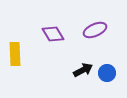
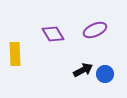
blue circle: moved 2 px left, 1 px down
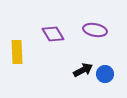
purple ellipse: rotated 35 degrees clockwise
yellow rectangle: moved 2 px right, 2 px up
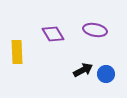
blue circle: moved 1 px right
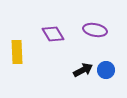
blue circle: moved 4 px up
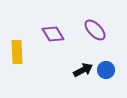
purple ellipse: rotated 35 degrees clockwise
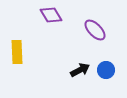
purple diamond: moved 2 px left, 19 px up
black arrow: moved 3 px left
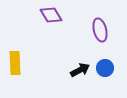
purple ellipse: moved 5 px right; rotated 30 degrees clockwise
yellow rectangle: moved 2 px left, 11 px down
blue circle: moved 1 px left, 2 px up
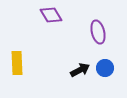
purple ellipse: moved 2 px left, 2 px down
yellow rectangle: moved 2 px right
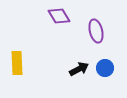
purple diamond: moved 8 px right, 1 px down
purple ellipse: moved 2 px left, 1 px up
black arrow: moved 1 px left, 1 px up
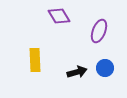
purple ellipse: moved 3 px right; rotated 35 degrees clockwise
yellow rectangle: moved 18 px right, 3 px up
black arrow: moved 2 px left, 3 px down; rotated 12 degrees clockwise
